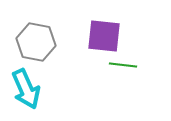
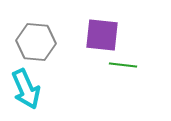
purple square: moved 2 px left, 1 px up
gray hexagon: rotated 6 degrees counterclockwise
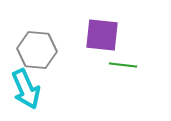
gray hexagon: moved 1 px right, 8 px down
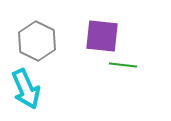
purple square: moved 1 px down
gray hexagon: moved 9 px up; rotated 21 degrees clockwise
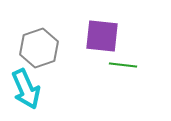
gray hexagon: moved 2 px right, 7 px down; rotated 15 degrees clockwise
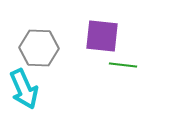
gray hexagon: rotated 21 degrees clockwise
cyan arrow: moved 2 px left
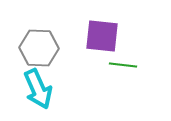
cyan arrow: moved 14 px right
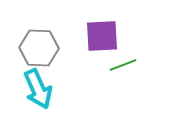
purple square: rotated 9 degrees counterclockwise
green line: rotated 28 degrees counterclockwise
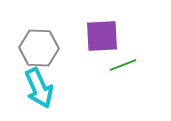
cyan arrow: moved 1 px right, 1 px up
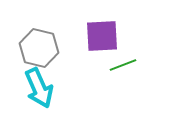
gray hexagon: rotated 12 degrees clockwise
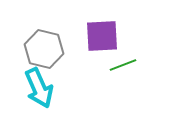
gray hexagon: moved 5 px right, 1 px down
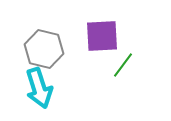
green line: rotated 32 degrees counterclockwise
cyan arrow: rotated 6 degrees clockwise
